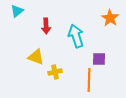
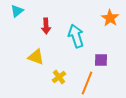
purple square: moved 2 px right, 1 px down
yellow cross: moved 4 px right, 5 px down; rotated 24 degrees counterclockwise
orange line: moved 2 px left, 3 px down; rotated 20 degrees clockwise
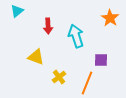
red arrow: moved 2 px right
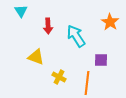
cyan triangle: moved 4 px right; rotated 24 degrees counterclockwise
orange star: moved 4 px down
cyan arrow: rotated 15 degrees counterclockwise
yellow cross: rotated 24 degrees counterclockwise
orange line: rotated 15 degrees counterclockwise
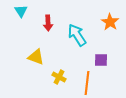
red arrow: moved 3 px up
cyan arrow: moved 1 px right, 1 px up
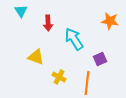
orange star: moved 1 px up; rotated 24 degrees counterclockwise
cyan arrow: moved 3 px left, 4 px down
purple square: moved 1 px left, 1 px up; rotated 24 degrees counterclockwise
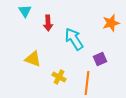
cyan triangle: moved 4 px right
orange star: moved 1 px right, 2 px down; rotated 24 degrees counterclockwise
yellow triangle: moved 3 px left, 2 px down
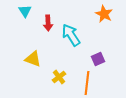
orange star: moved 7 px left, 9 px up; rotated 30 degrees counterclockwise
cyan arrow: moved 3 px left, 4 px up
purple square: moved 2 px left
yellow cross: rotated 24 degrees clockwise
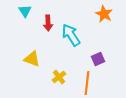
yellow triangle: moved 1 px left
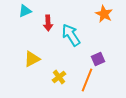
cyan triangle: rotated 40 degrees clockwise
yellow triangle: rotated 48 degrees counterclockwise
orange line: moved 3 px up; rotated 15 degrees clockwise
